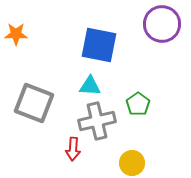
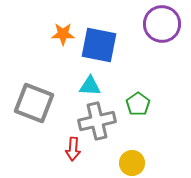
orange star: moved 47 px right
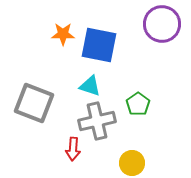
cyan triangle: rotated 15 degrees clockwise
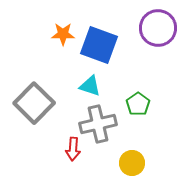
purple circle: moved 4 px left, 4 px down
blue square: rotated 9 degrees clockwise
gray square: rotated 24 degrees clockwise
gray cross: moved 1 px right, 3 px down
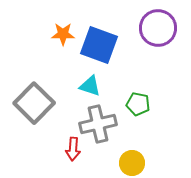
green pentagon: rotated 25 degrees counterclockwise
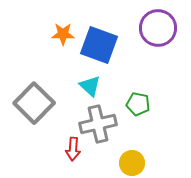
cyan triangle: rotated 25 degrees clockwise
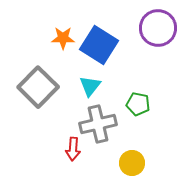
orange star: moved 4 px down
blue square: rotated 12 degrees clockwise
cyan triangle: rotated 25 degrees clockwise
gray square: moved 4 px right, 16 px up
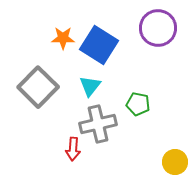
yellow circle: moved 43 px right, 1 px up
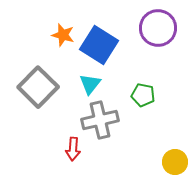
orange star: moved 3 px up; rotated 15 degrees clockwise
cyan triangle: moved 2 px up
green pentagon: moved 5 px right, 9 px up
gray cross: moved 2 px right, 4 px up
